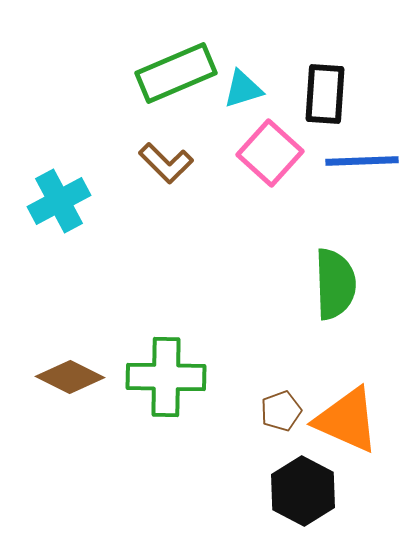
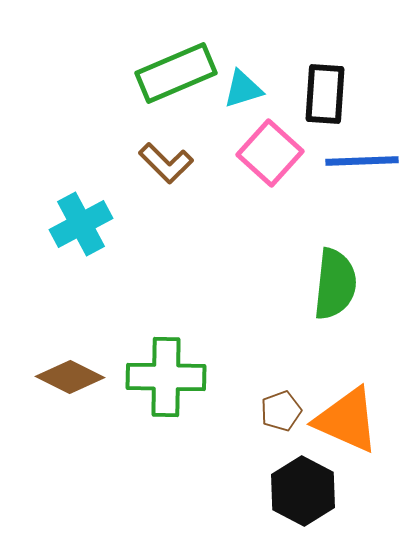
cyan cross: moved 22 px right, 23 px down
green semicircle: rotated 8 degrees clockwise
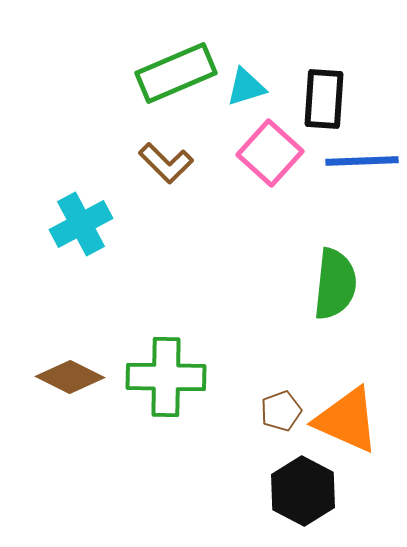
cyan triangle: moved 3 px right, 2 px up
black rectangle: moved 1 px left, 5 px down
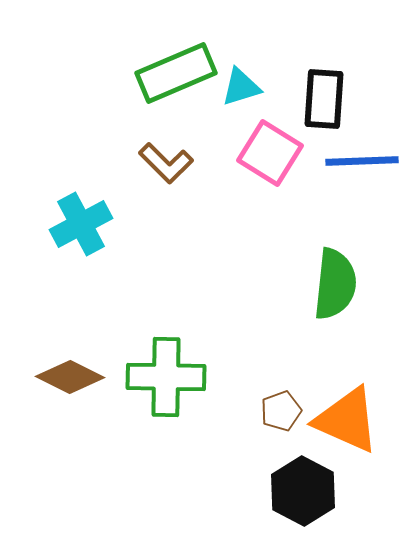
cyan triangle: moved 5 px left
pink square: rotated 10 degrees counterclockwise
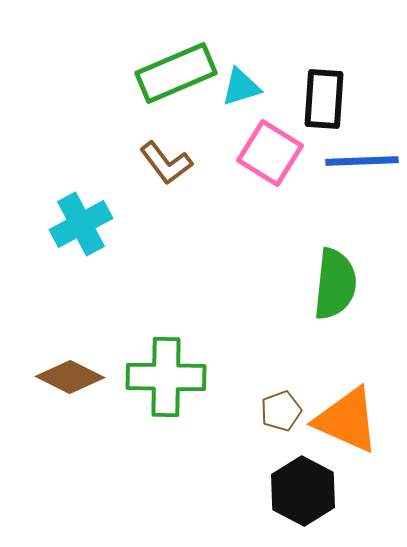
brown L-shape: rotated 8 degrees clockwise
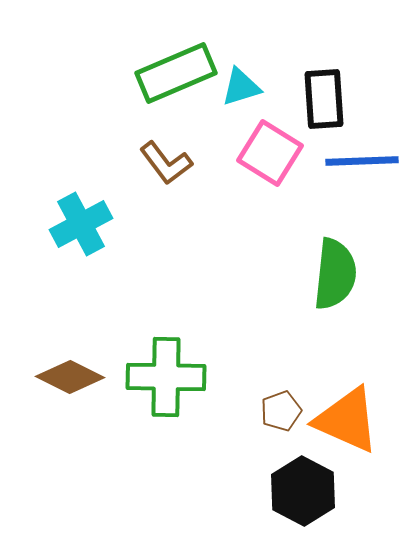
black rectangle: rotated 8 degrees counterclockwise
green semicircle: moved 10 px up
